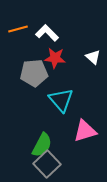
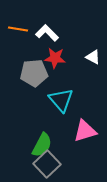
orange line: rotated 24 degrees clockwise
white triangle: rotated 14 degrees counterclockwise
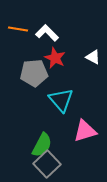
red star: rotated 20 degrees clockwise
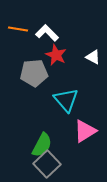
red star: moved 1 px right, 3 px up
cyan triangle: moved 5 px right
pink triangle: rotated 15 degrees counterclockwise
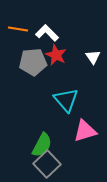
white triangle: rotated 28 degrees clockwise
gray pentagon: moved 1 px left, 11 px up
pink triangle: rotated 15 degrees clockwise
